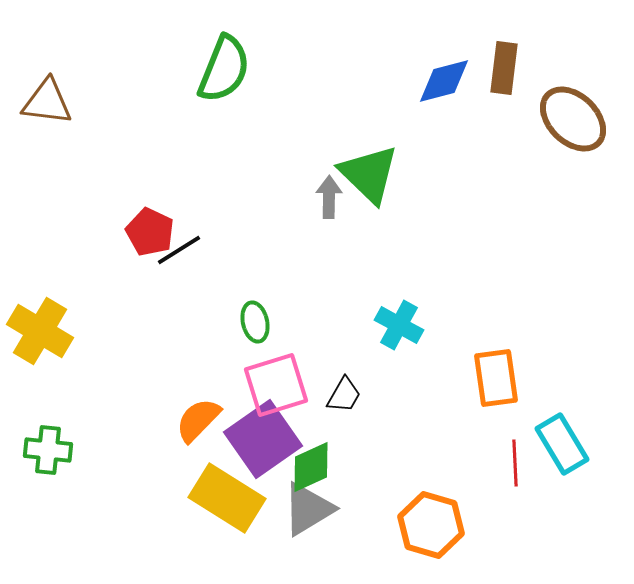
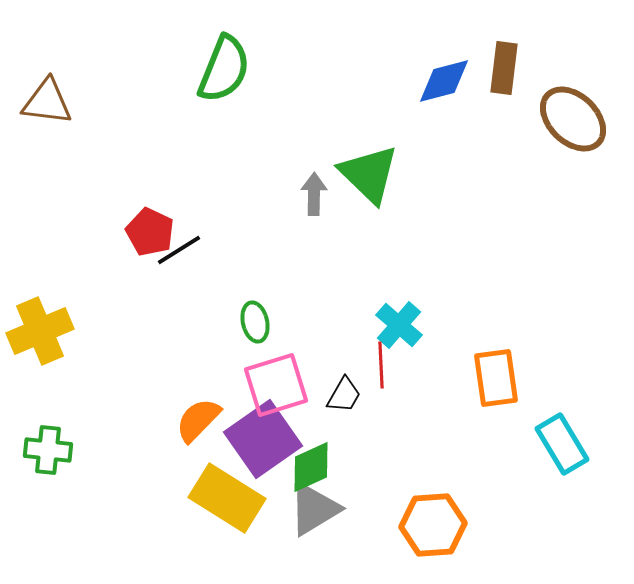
gray arrow: moved 15 px left, 3 px up
cyan cross: rotated 12 degrees clockwise
yellow cross: rotated 36 degrees clockwise
red line: moved 134 px left, 98 px up
gray triangle: moved 6 px right
orange hexagon: moved 2 px right; rotated 20 degrees counterclockwise
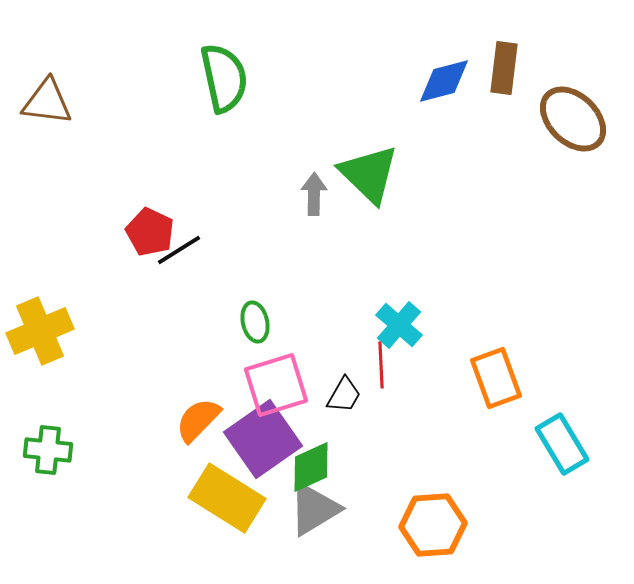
green semicircle: moved 9 px down; rotated 34 degrees counterclockwise
orange rectangle: rotated 12 degrees counterclockwise
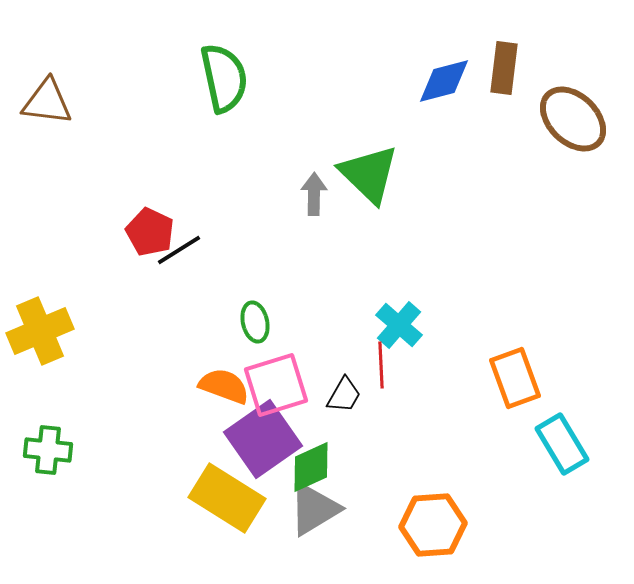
orange rectangle: moved 19 px right
orange semicircle: moved 26 px right, 34 px up; rotated 66 degrees clockwise
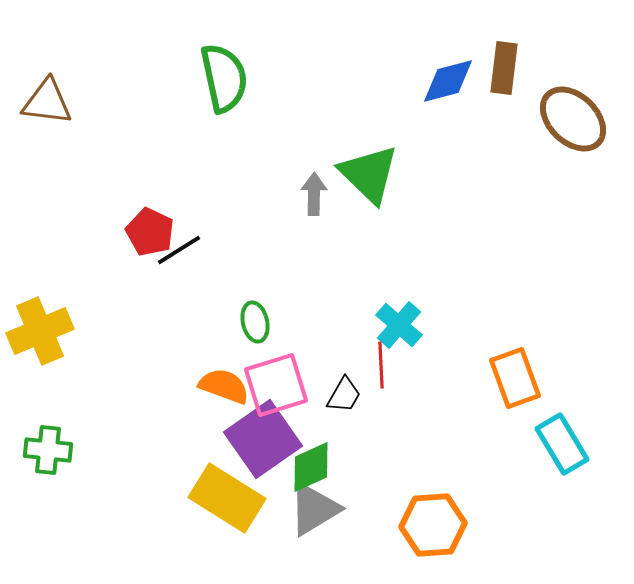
blue diamond: moved 4 px right
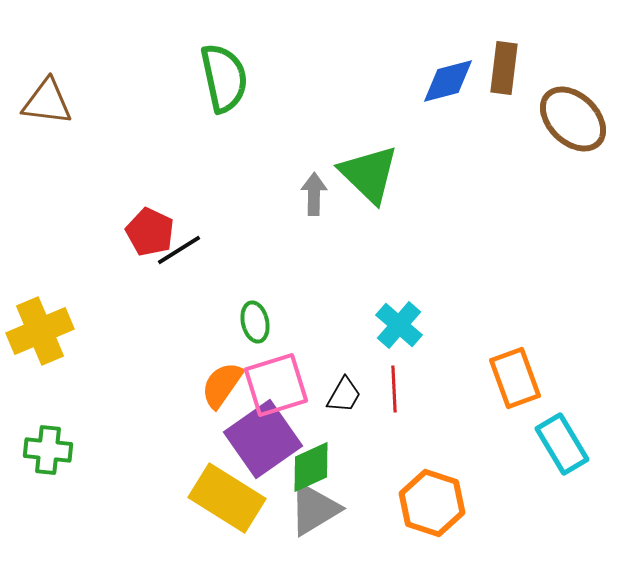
red line: moved 13 px right, 24 px down
orange semicircle: moved 2 px left, 1 px up; rotated 75 degrees counterclockwise
orange hexagon: moved 1 px left, 22 px up; rotated 22 degrees clockwise
